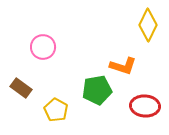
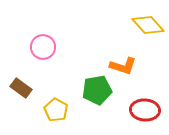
yellow diamond: rotated 68 degrees counterclockwise
red ellipse: moved 4 px down
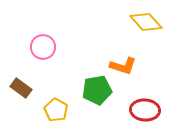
yellow diamond: moved 2 px left, 3 px up
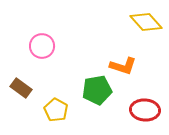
pink circle: moved 1 px left, 1 px up
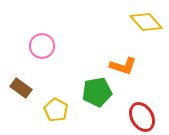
green pentagon: moved 2 px down
red ellipse: moved 3 px left, 7 px down; rotated 56 degrees clockwise
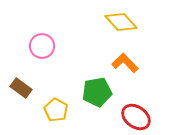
yellow diamond: moved 25 px left
orange L-shape: moved 2 px right, 3 px up; rotated 152 degrees counterclockwise
red ellipse: moved 6 px left; rotated 24 degrees counterclockwise
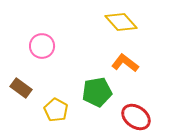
orange L-shape: rotated 8 degrees counterclockwise
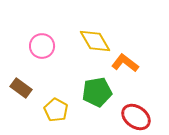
yellow diamond: moved 26 px left, 19 px down; rotated 12 degrees clockwise
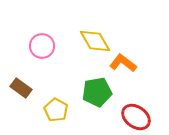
orange L-shape: moved 2 px left
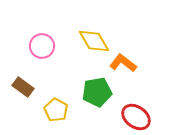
yellow diamond: moved 1 px left
brown rectangle: moved 2 px right, 1 px up
